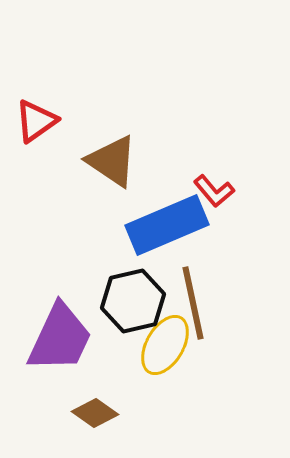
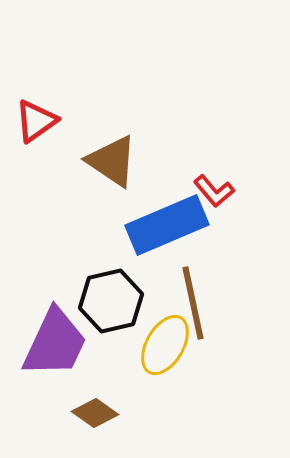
black hexagon: moved 22 px left
purple trapezoid: moved 5 px left, 5 px down
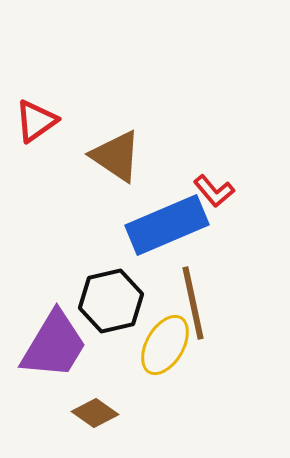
brown triangle: moved 4 px right, 5 px up
purple trapezoid: moved 1 px left, 2 px down; rotated 6 degrees clockwise
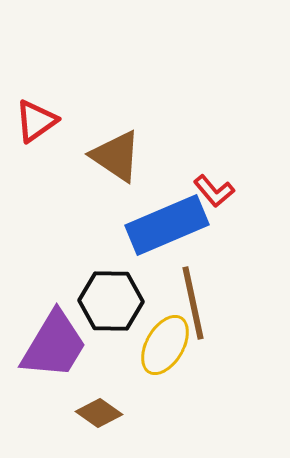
black hexagon: rotated 14 degrees clockwise
brown diamond: moved 4 px right
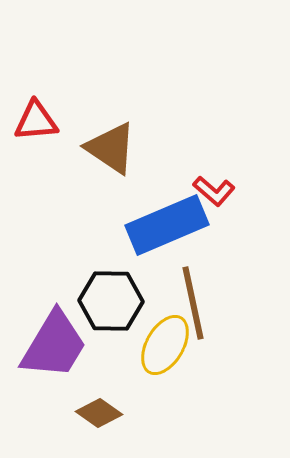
red triangle: rotated 30 degrees clockwise
brown triangle: moved 5 px left, 8 px up
red L-shape: rotated 9 degrees counterclockwise
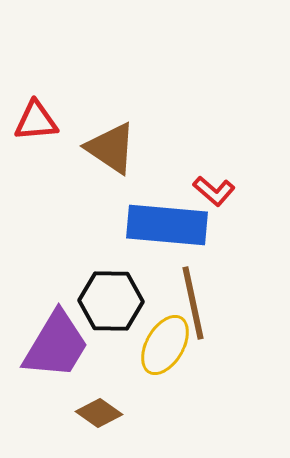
blue rectangle: rotated 28 degrees clockwise
purple trapezoid: moved 2 px right
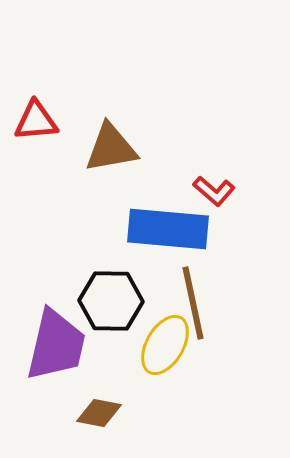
brown triangle: rotated 44 degrees counterclockwise
blue rectangle: moved 1 px right, 4 px down
purple trapezoid: rotated 18 degrees counterclockwise
brown diamond: rotated 24 degrees counterclockwise
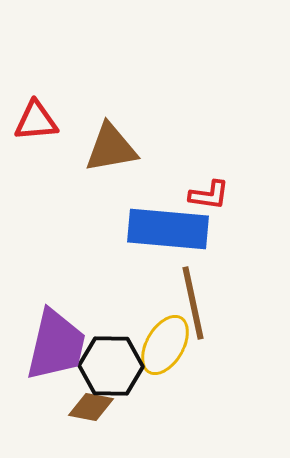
red L-shape: moved 5 px left, 4 px down; rotated 33 degrees counterclockwise
black hexagon: moved 65 px down
brown diamond: moved 8 px left, 6 px up
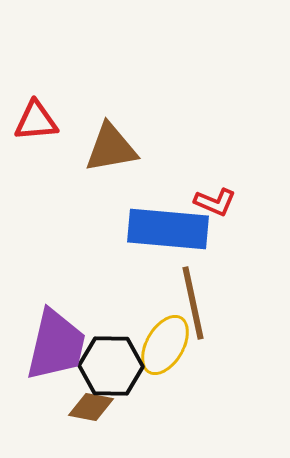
red L-shape: moved 6 px right, 7 px down; rotated 15 degrees clockwise
